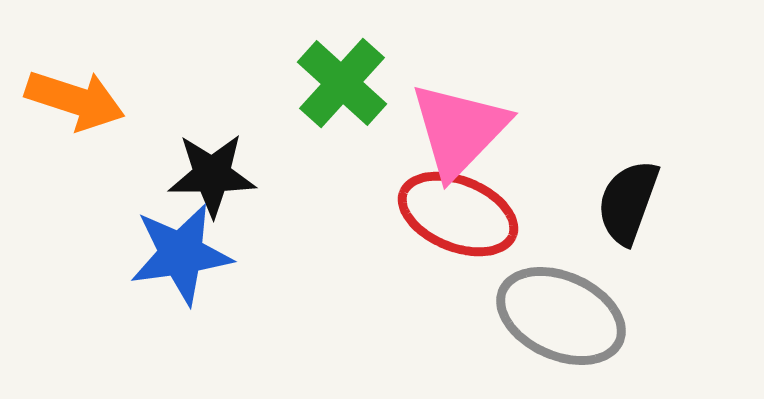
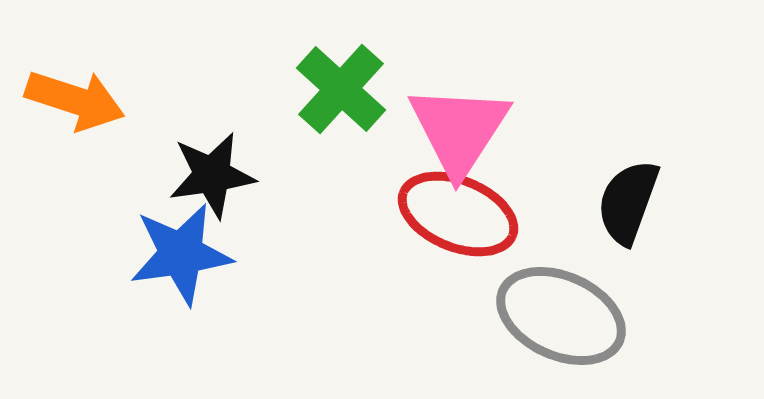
green cross: moved 1 px left, 6 px down
pink triangle: rotated 11 degrees counterclockwise
black star: rotated 8 degrees counterclockwise
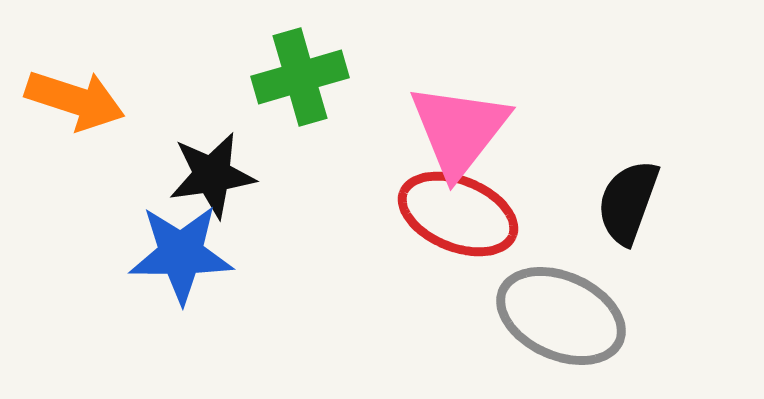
green cross: moved 41 px left, 12 px up; rotated 32 degrees clockwise
pink triangle: rotated 5 degrees clockwise
blue star: rotated 8 degrees clockwise
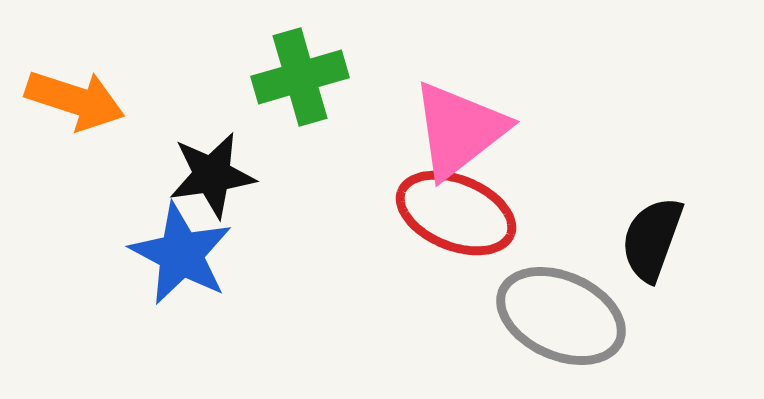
pink triangle: rotated 14 degrees clockwise
black semicircle: moved 24 px right, 37 px down
red ellipse: moved 2 px left, 1 px up
blue star: rotated 28 degrees clockwise
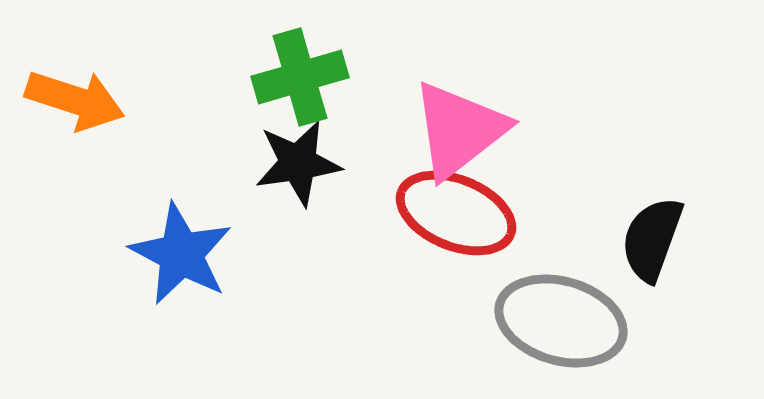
black star: moved 86 px right, 12 px up
gray ellipse: moved 5 px down; rotated 8 degrees counterclockwise
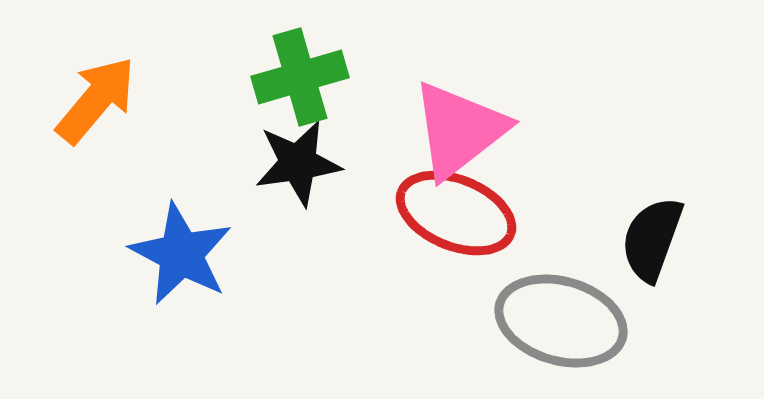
orange arrow: moved 21 px right; rotated 68 degrees counterclockwise
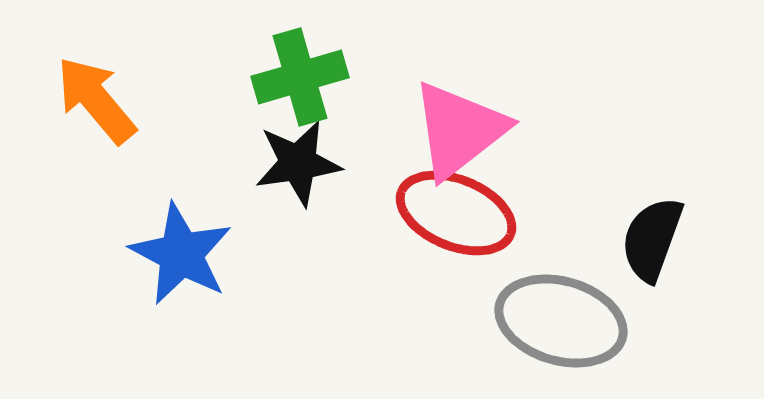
orange arrow: rotated 80 degrees counterclockwise
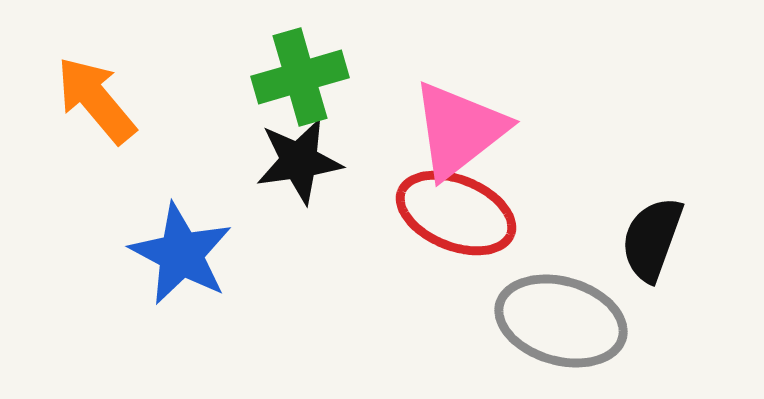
black star: moved 1 px right, 2 px up
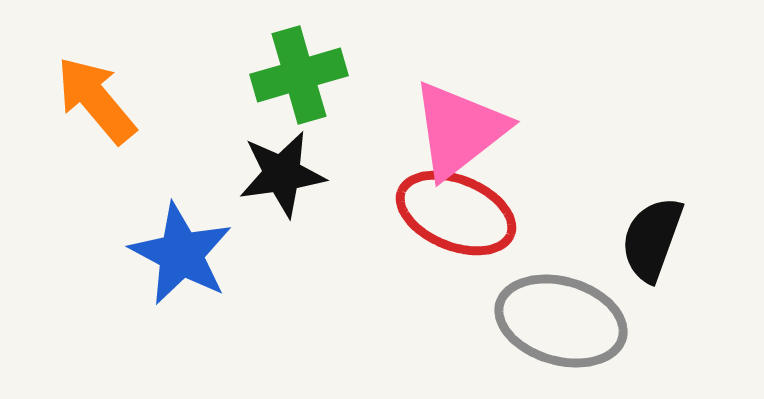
green cross: moved 1 px left, 2 px up
black star: moved 17 px left, 13 px down
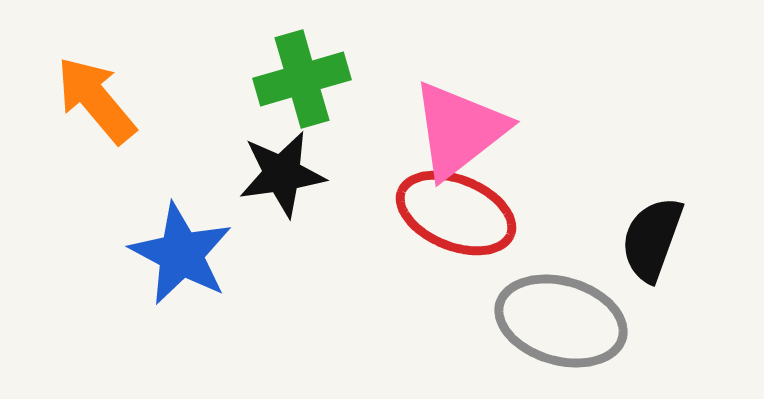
green cross: moved 3 px right, 4 px down
